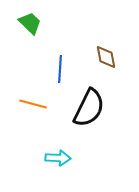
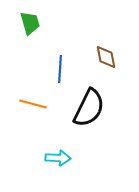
green trapezoid: rotated 30 degrees clockwise
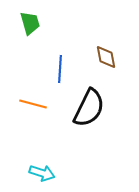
cyan arrow: moved 16 px left, 15 px down; rotated 15 degrees clockwise
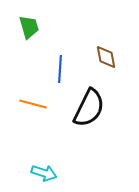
green trapezoid: moved 1 px left, 4 px down
cyan arrow: moved 2 px right
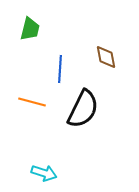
green trapezoid: moved 1 px right, 2 px down; rotated 30 degrees clockwise
orange line: moved 1 px left, 2 px up
black semicircle: moved 6 px left, 1 px down
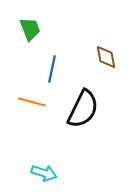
green trapezoid: rotated 35 degrees counterclockwise
blue line: moved 8 px left; rotated 8 degrees clockwise
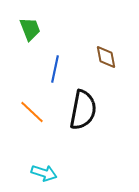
blue line: moved 3 px right
orange line: moved 10 px down; rotated 28 degrees clockwise
black semicircle: moved 1 px down; rotated 15 degrees counterclockwise
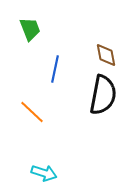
brown diamond: moved 2 px up
black semicircle: moved 20 px right, 15 px up
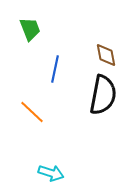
cyan arrow: moved 7 px right
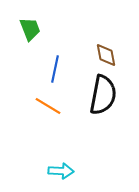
orange line: moved 16 px right, 6 px up; rotated 12 degrees counterclockwise
cyan arrow: moved 10 px right, 2 px up; rotated 15 degrees counterclockwise
